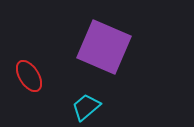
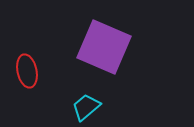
red ellipse: moved 2 px left, 5 px up; rotated 20 degrees clockwise
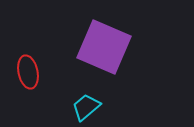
red ellipse: moved 1 px right, 1 px down
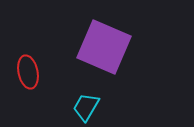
cyan trapezoid: rotated 20 degrees counterclockwise
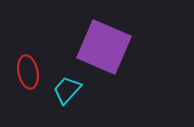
cyan trapezoid: moved 19 px left, 17 px up; rotated 12 degrees clockwise
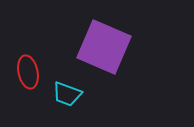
cyan trapezoid: moved 4 px down; rotated 112 degrees counterclockwise
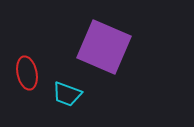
red ellipse: moved 1 px left, 1 px down
